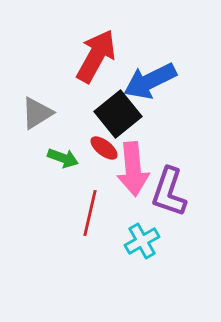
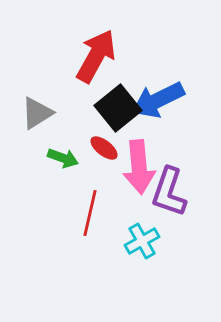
blue arrow: moved 8 px right, 19 px down
black square: moved 6 px up
pink arrow: moved 6 px right, 2 px up
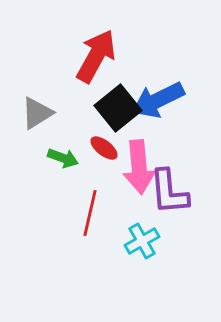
purple L-shape: rotated 24 degrees counterclockwise
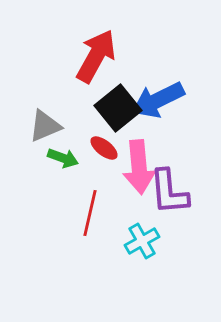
gray triangle: moved 8 px right, 13 px down; rotated 9 degrees clockwise
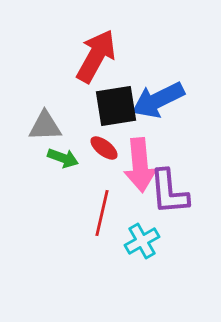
black square: moved 2 px left, 2 px up; rotated 30 degrees clockwise
gray triangle: rotated 21 degrees clockwise
pink arrow: moved 1 px right, 2 px up
red line: moved 12 px right
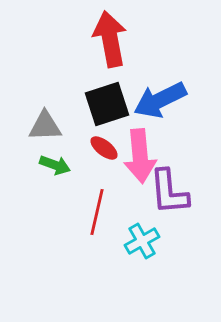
red arrow: moved 14 px right, 17 px up; rotated 40 degrees counterclockwise
blue arrow: moved 2 px right
black square: moved 9 px left, 2 px up; rotated 9 degrees counterclockwise
green arrow: moved 8 px left, 7 px down
pink arrow: moved 9 px up
red line: moved 5 px left, 1 px up
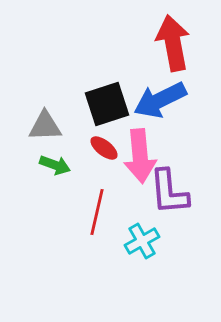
red arrow: moved 63 px right, 4 px down
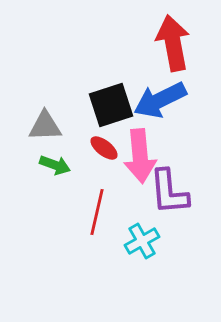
black square: moved 4 px right, 1 px down
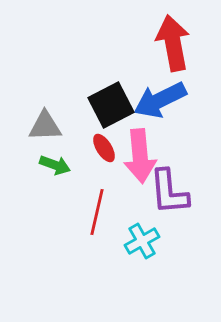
black square: rotated 9 degrees counterclockwise
red ellipse: rotated 20 degrees clockwise
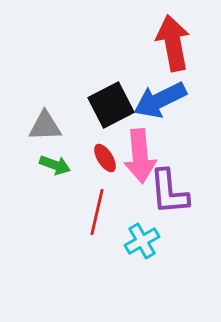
red ellipse: moved 1 px right, 10 px down
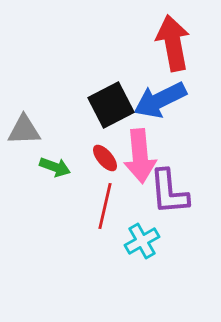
gray triangle: moved 21 px left, 4 px down
red ellipse: rotated 8 degrees counterclockwise
green arrow: moved 2 px down
red line: moved 8 px right, 6 px up
